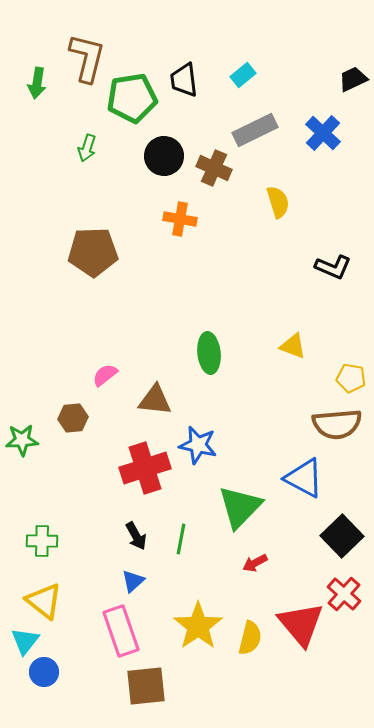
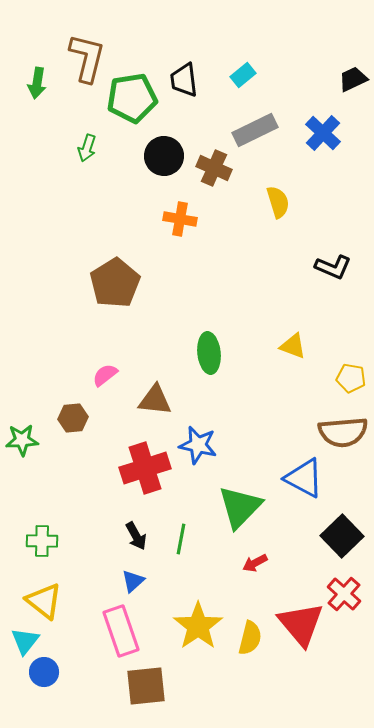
brown pentagon at (93, 252): moved 22 px right, 31 px down; rotated 30 degrees counterclockwise
brown semicircle at (337, 424): moved 6 px right, 8 px down
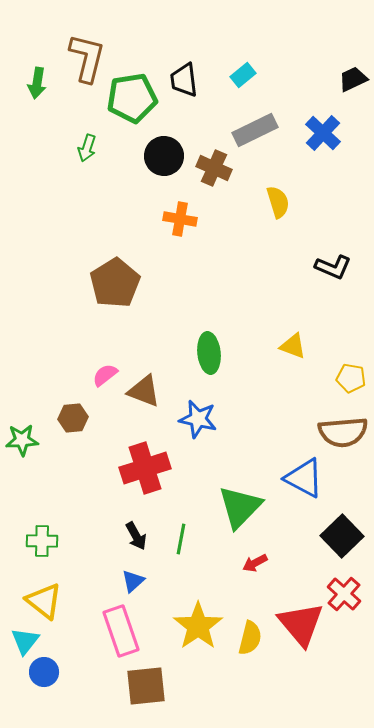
brown triangle at (155, 400): moved 11 px left, 9 px up; rotated 15 degrees clockwise
blue star at (198, 445): moved 26 px up
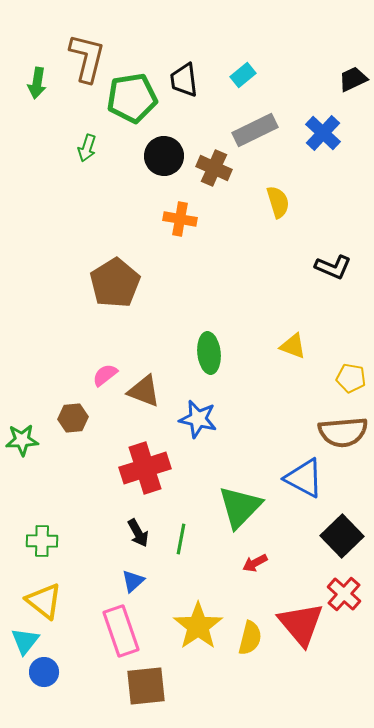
black arrow at (136, 536): moved 2 px right, 3 px up
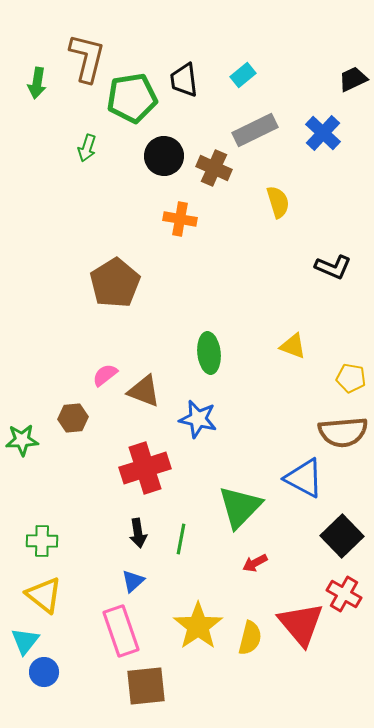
black arrow at (138, 533): rotated 20 degrees clockwise
red cross at (344, 594): rotated 12 degrees counterclockwise
yellow triangle at (44, 601): moved 6 px up
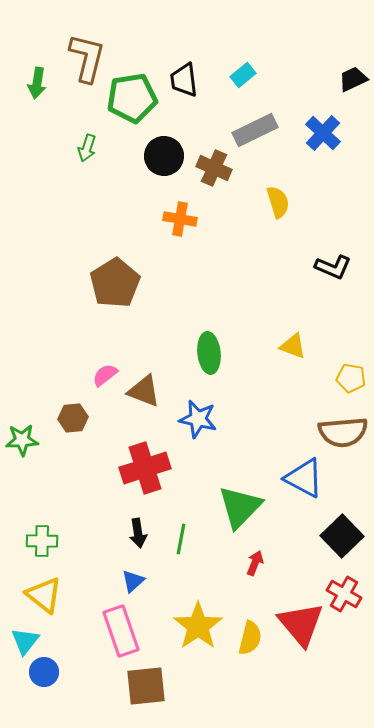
red arrow at (255, 563): rotated 140 degrees clockwise
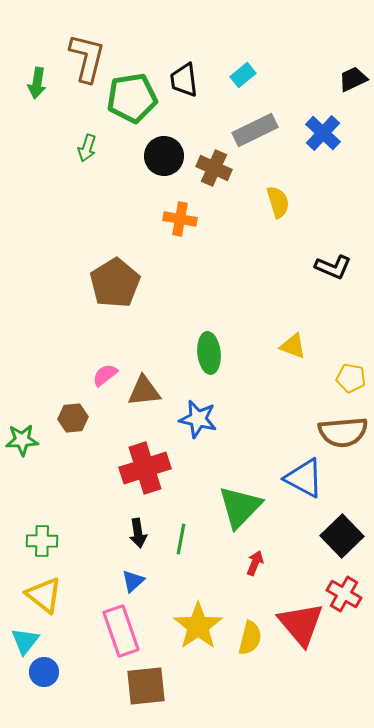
brown triangle at (144, 391): rotated 27 degrees counterclockwise
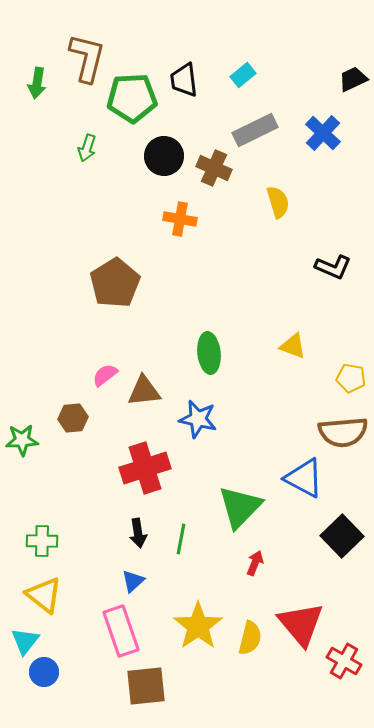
green pentagon at (132, 98): rotated 6 degrees clockwise
red cross at (344, 594): moved 67 px down
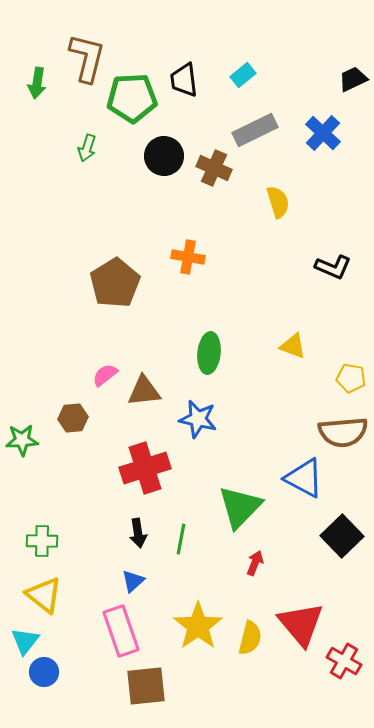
orange cross at (180, 219): moved 8 px right, 38 px down
green ellipse at (209, 353): rotated 12 degrees clockwise
